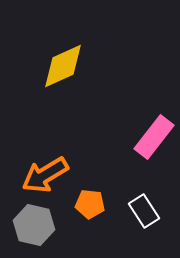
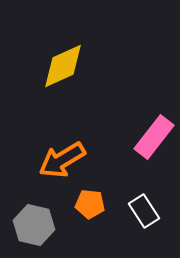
orange arrow: moved 17 px right, 15 px up
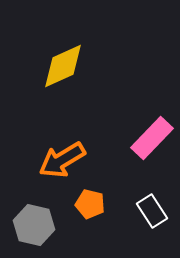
pink rectangle: moved 2 px left, 1 px down; rotated 6 degrees clockwise
orange pentagon: rotated 8 degrees clockwise
white rectangle: moved 8 px right
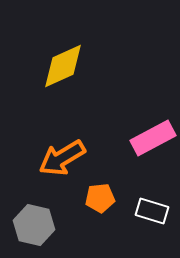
pink rectangle: moved 1 px right; rotated 18 degrees clockwise
orange arrow: moved 2 px up
orange pentagon: moved 10 px right, 6 px up; rotated 20 degrees counterclockwise
white rectangle: rotated 40 degrees counterclockwise
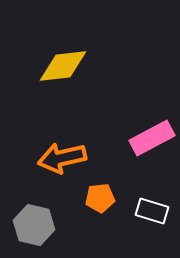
yellow diamond: rotated 18 degrees clockwise
pink rectangle: moved 1 px left
orange arrow: rotated 18 degrees clockwise
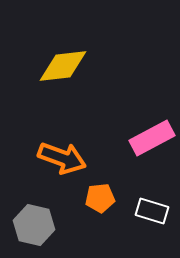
orange arrow: rotated 147 degrees counterclockwise
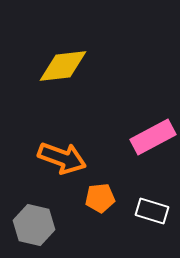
pink rectangle: moved 1 px right, 1 px up
